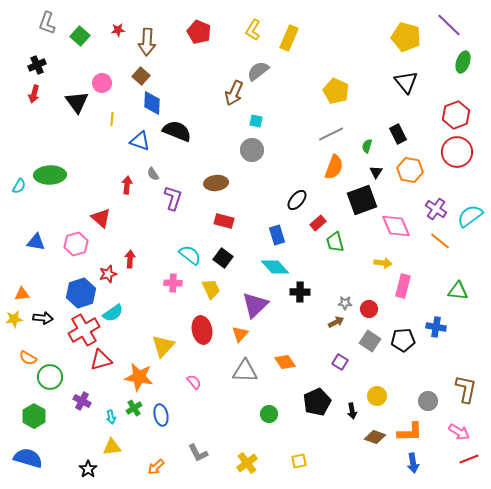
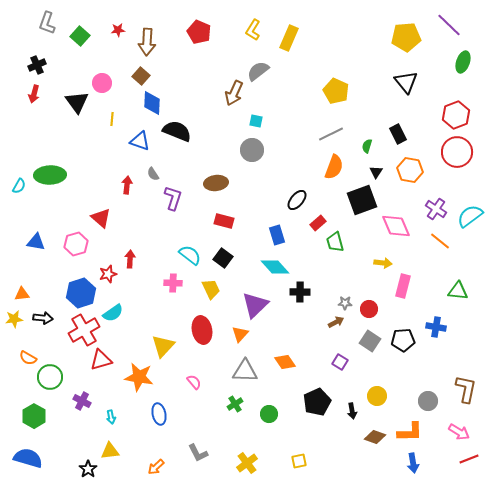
yellow pentagon at (406, 37): rotated 20 degrees counterclockwise
green cross at (134, 408): moved 101 px right, 4 px up
blue ellipse at (161, 415): moved 2 px left, 1 px up
yellow triangle at (112, 447): moved 2 px left, 4 px down
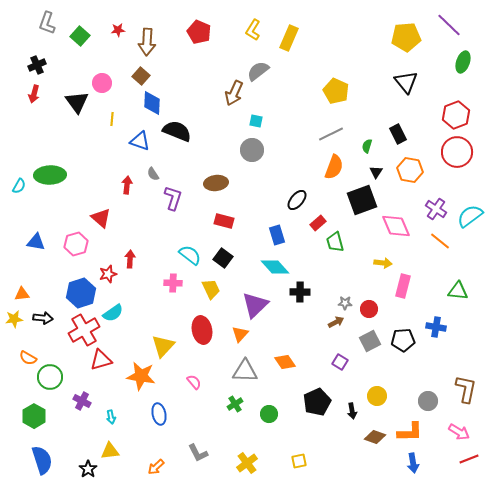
gray square at (370, 341): rotated 30 degrees clockwise
orange star at (139, 377): moved 2 px right, 1 px up
blue semicircle at (28, 458): moved 14 px right, 2 px down; rotated 56 degrees clockwise
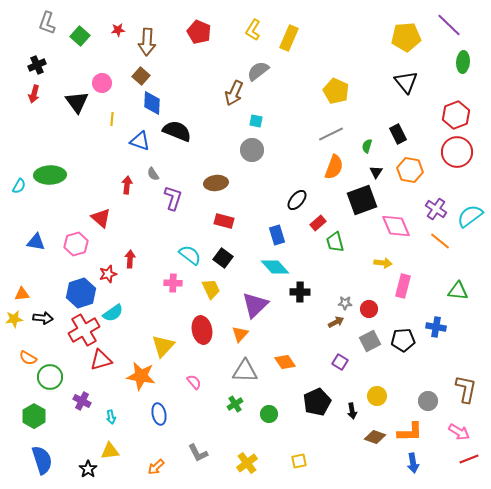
green ellipse at (463, 62): rotated 15 degrees counterclockwise
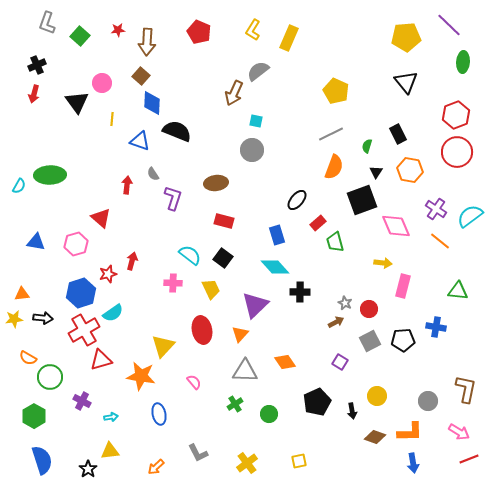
red arrow at (130, 259): moved 2 px right, 2 px down; rotated 12 degrees clockwise
gray star at (345, 303): rotated 24 degrees clockwise
cyan arrow at (111, 417): rotated 88 degrees counterclockwise
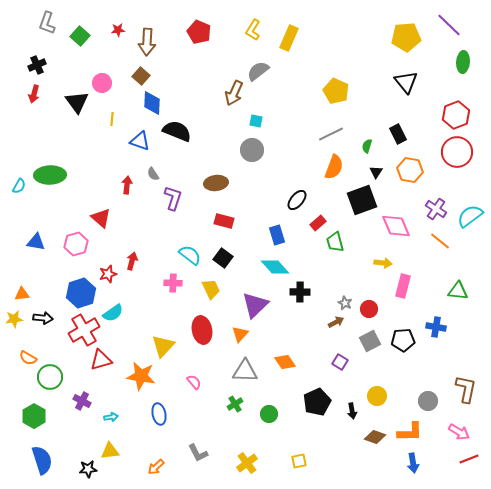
black star at (88, 469): rotated 30 degrees clockwise
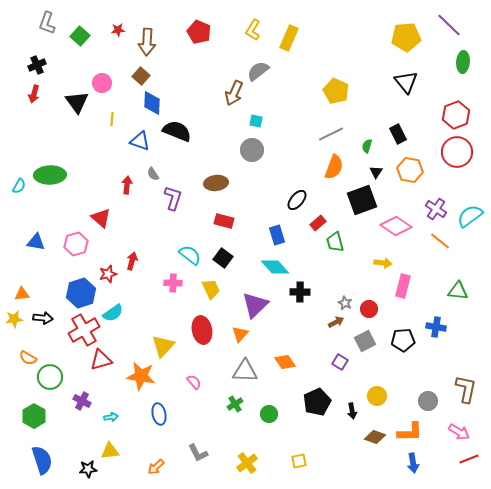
pink diamond at (396, 226): rotated 32 degrees counterclockwise
gray square at (370, 341): moved 5 px left
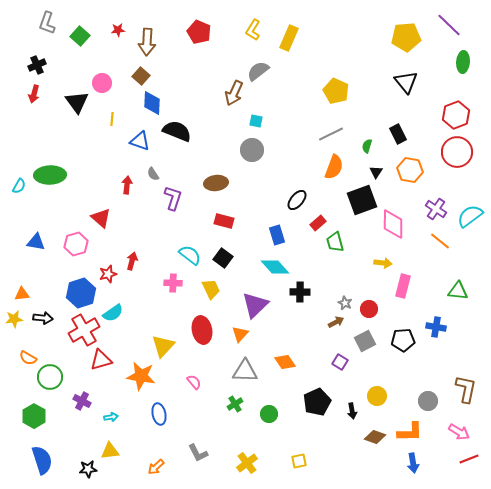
pink diamond at (396, 226): moved 3 px left, 2 px up; rotated 56 degrees clockwise
